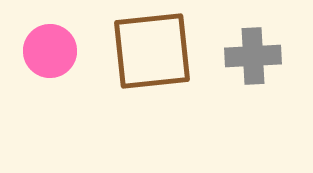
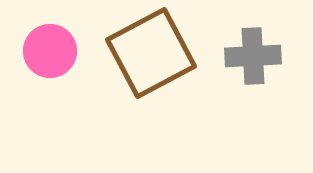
brown square: moved 1 px left, 2 px down; rotated 22 degrees counterclockwise
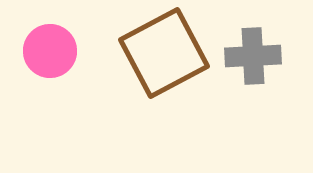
brown square: moved 13 px right
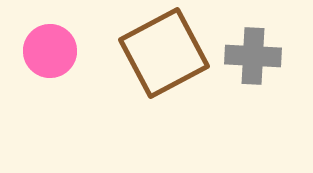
gray cross: rotated 6 degrees clockwise
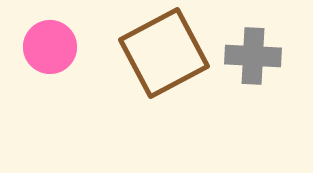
pink circle: moved 4 px up
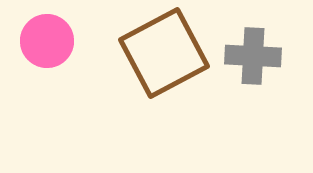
pink circle: moved 3 px left, 6 px up
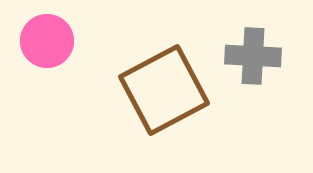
brown square: moved 37 px down
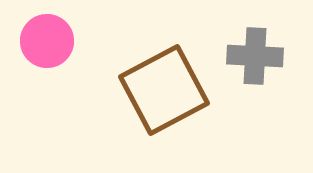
gray cross: moved 2 px right
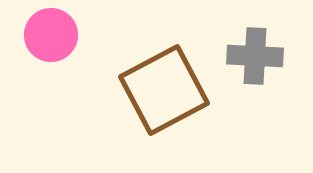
pink circle: moved 4 px right, 6 px up
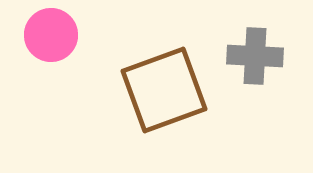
brown square: rotated 8 degrees clockwise
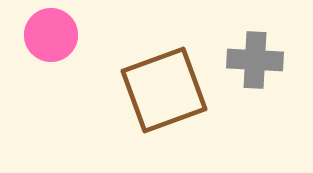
gray cross: moved 4 px down
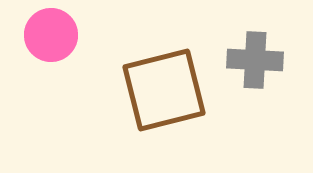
brown square: rotated 6 degrees clockwise
